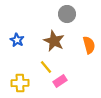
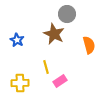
brown star: moved 7 px up
yellow line: rotated 24 degrees clockwise
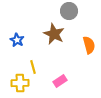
gray circle: moved 2 px right, 3 px up
yellow line: moved 13 px left
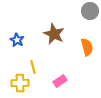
gray circle: moved 21 px right
orange semicircle: moved 2 px left, 2 px down
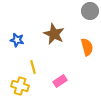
blue star: rotated 16 degrees counterclockwise
yellow cross: moved 3 px down; rotated 18 degrees clockwise
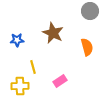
brown star: moved 1 px left, 1 px up
blue star: rotated 16 degrees counterclockwise
yellow cross: rotated 18 degrees counterclockwise
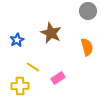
gray circle: moved 2 px left
brown star: moved 2 px left
blue star: rotated 24 degrees counterclockwise
yellow line: rotated 40 degrees counterclockwise
pink rectangle: moved 2 px left, 3 px up
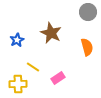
gray circle: moved 1 px down
yellow cross: moved 2 px left, 2 px up
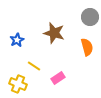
gray circle: moved 2 px right, 5 px down
brown star: moved 3 px right; rotated 10 degrees counterclockwise
yellow line: moved 1 px right, 1 px up
yellow cross: rotated 24 degrees clockwise
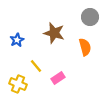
orange semicircle: moved 2 px left
yellow line: moved 2 px right; rotated 16 degrees clockwise
